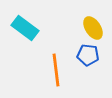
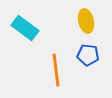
yellow ellipse: moved 7 px left, 7 px up; rotated 20 degrees clockwise
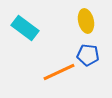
orange line: moved 3 px right, 2 px down; rotated 72 degrees clockwise
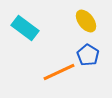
yellow ellipse: rotated 25 degrees counterclockwise
blue pentagon: rotated 25 degrees clockwise
